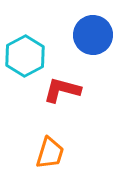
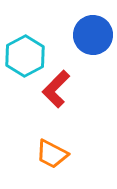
red L-shape: moved 6 px left, 1 px up; rotated 60 degrees counterclockwise
orange trapezoid: moved 2 px right, 1 px down; rotated 100 degrees clockwise
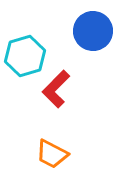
blue circle: moved 4 px up
cyan hexagon: rotated 12 degrees clockwise
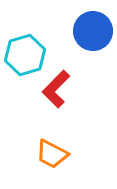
cyan hexagon: moved 1 px up
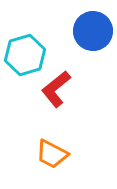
red L-shape: rotated 6 degrees clockwise
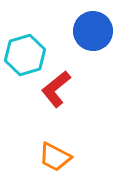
orange trapezoid: moved 3 px right, 3 px down
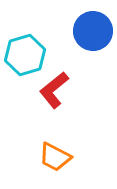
red L-shape: moved 2 px left, 1 px down
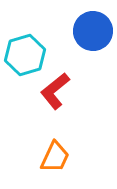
red L-shape: moved 1 px right, 1 px down
orange trapezoid: rotated 92 degrees counterclockwise
